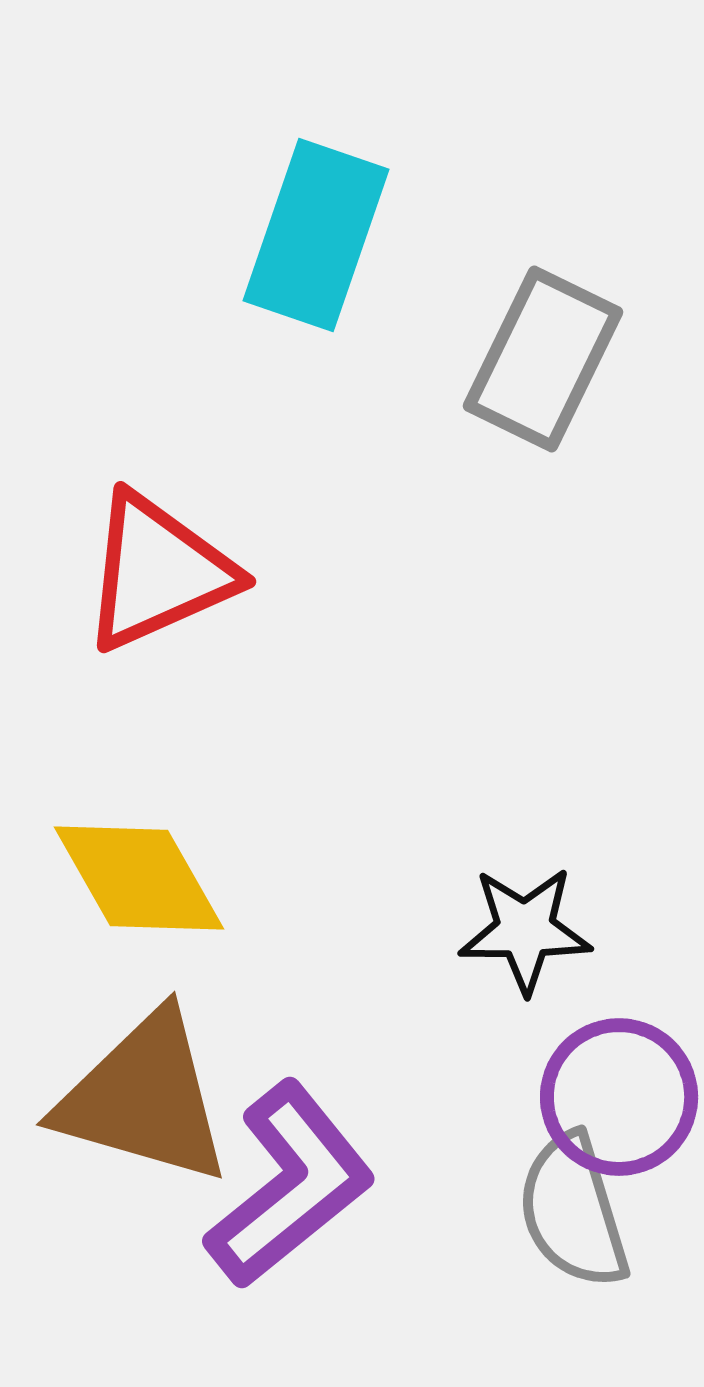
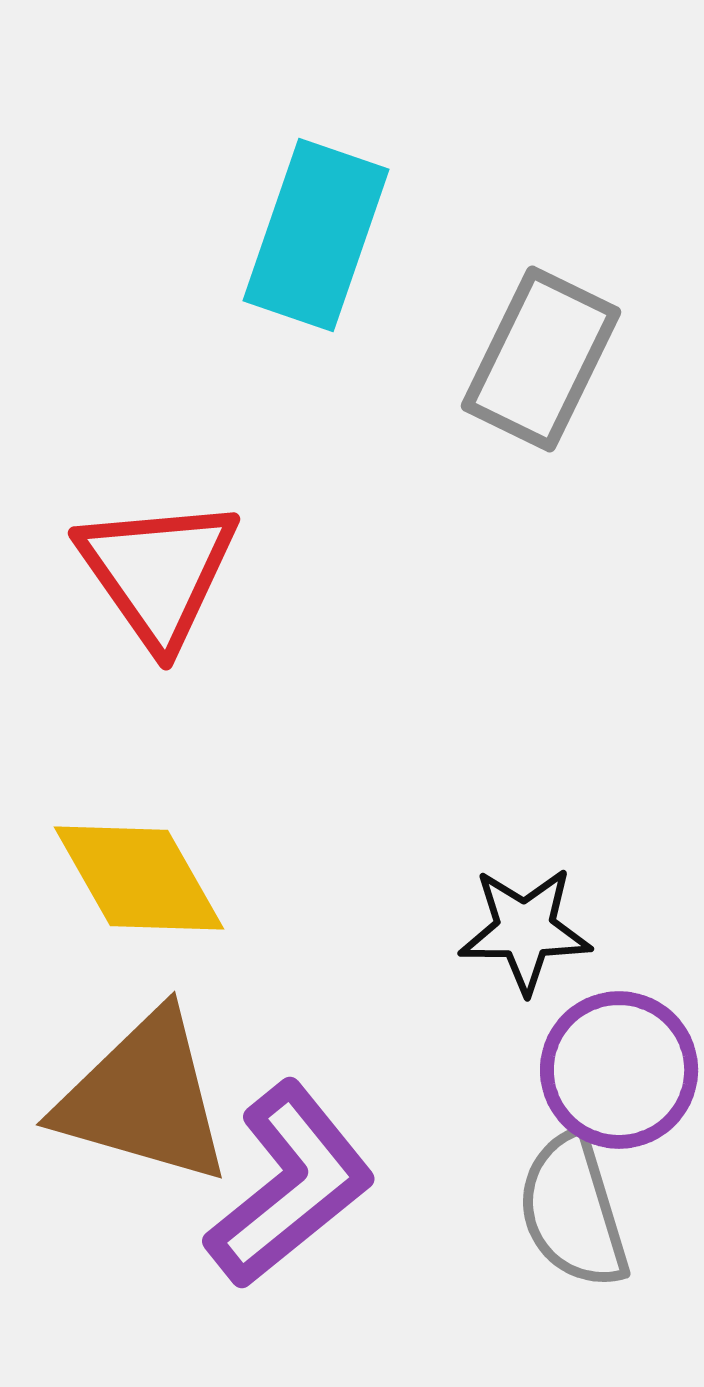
gray rectangle: moved 2 px left
red triangle: rotated 41 degrees counterclockwise
purple circle: moved 27 px up
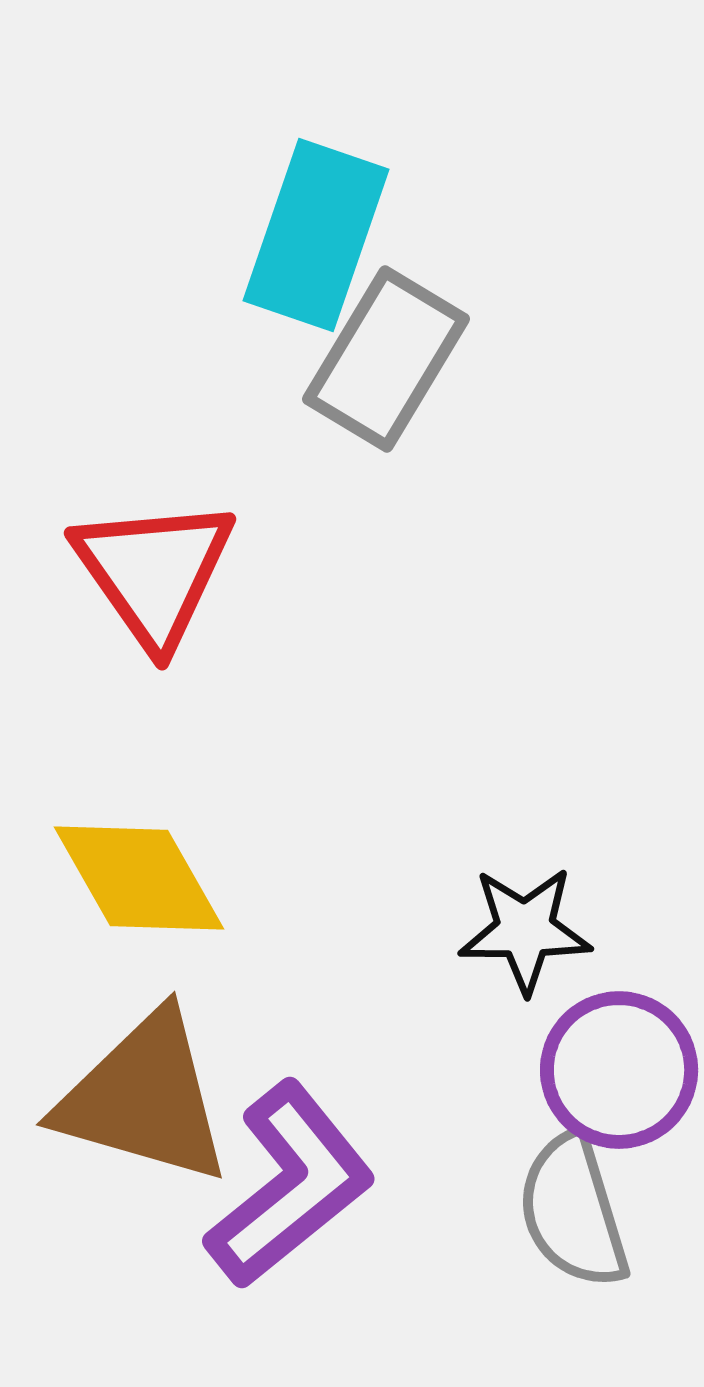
gray rectangle: moved 155 px left; rotated 5 degrees clockwise
red triangle: moved 4 px left
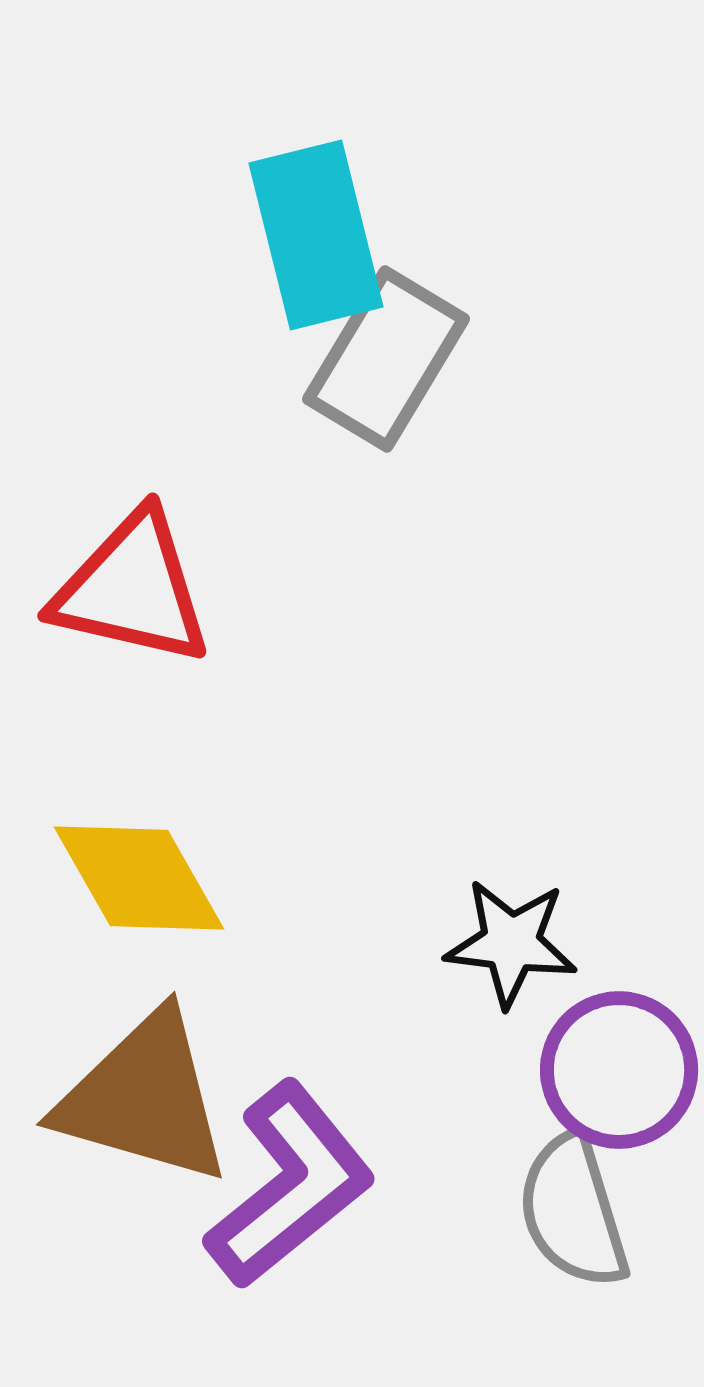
cyan rectangle: rotated 33 degrees counterclockwise
red triangle: moved 22 px left, 17 px down; rotated 42 degrees counterclockwise
black star: moved 14 px left, 13 px down; rotated 7 degrees clockwise
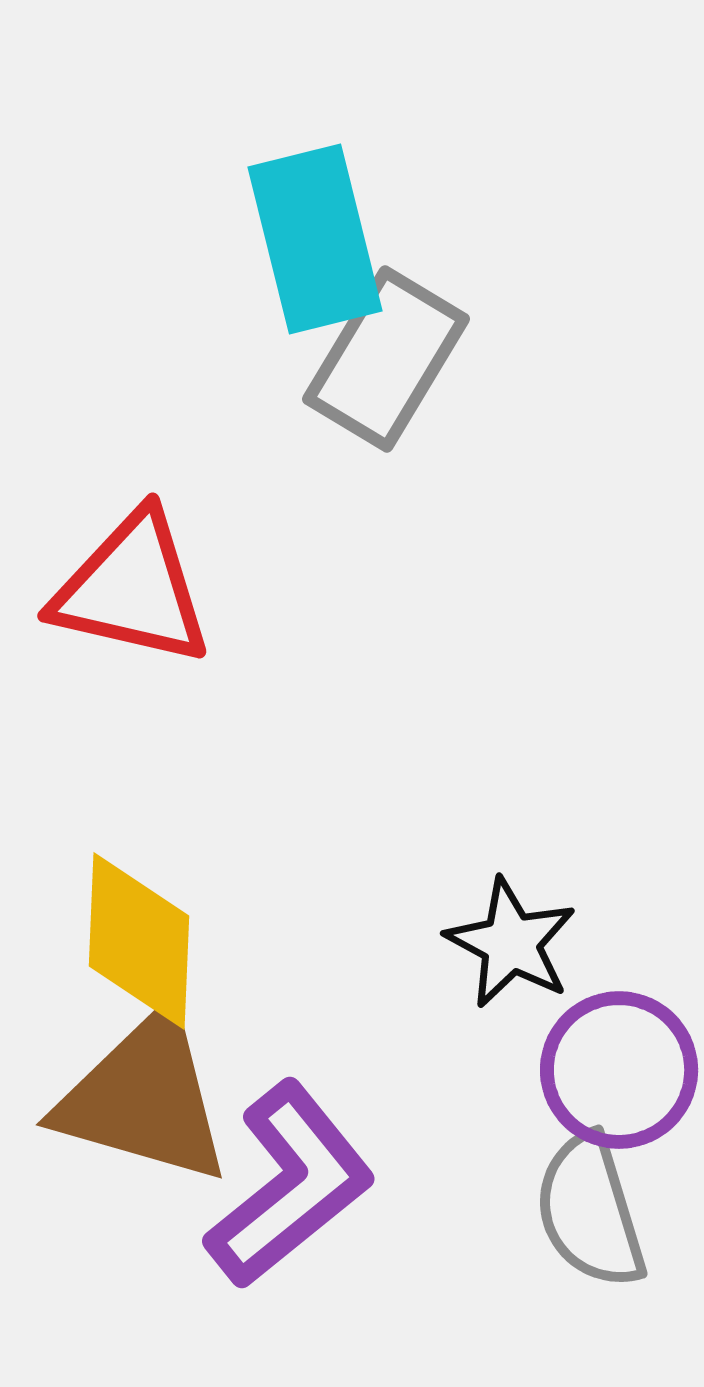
cyan rectangle: moved 1 px left, 4 px down
yellow diamond: moved 63 px down; rotated 32 degrees clockwise
black star: rotated 21 degrees clockwise
gray semicircle: moved 17 px right
